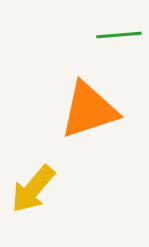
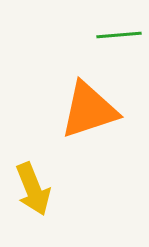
yellow arrow: rotated 62 degrees counterclockwise
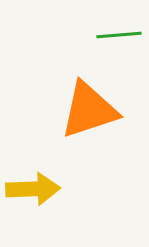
yellow arrow: rotated 70 degrees counterclockwise
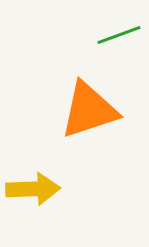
green line: rotated 15 degrees counterclockwise
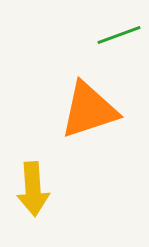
yellow arrow: rotated 88 degrees clockwise
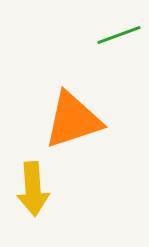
orange triangle: moved 16 px left, 10 px down
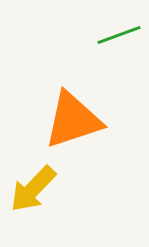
yellow arrow: rotated 48 degrees clockwise
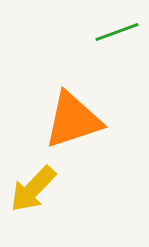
green line: moved 2 px left, 3 px up
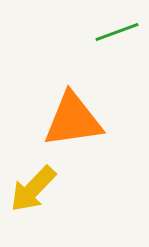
orange triangle: rotated 10 degrees clockwise
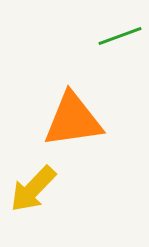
green line: moved 3 px right, 4 px down
